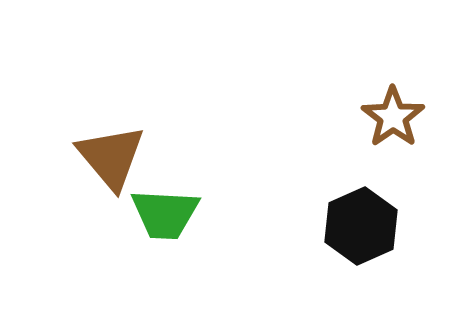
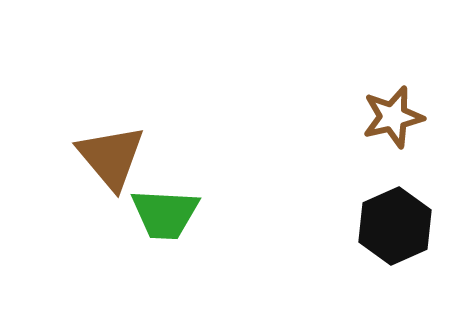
brown star: rotated 22 degrees clockwise
black hexagon: moved 34 px right
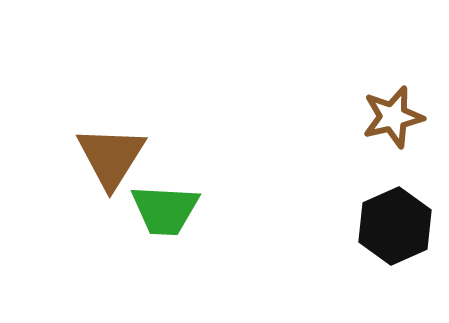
brown triangle: rotated 12 degrees clockwise
green trapezoid: moved 4 px up
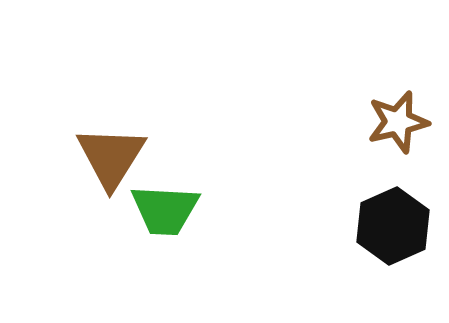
brown star: moved 5 px right, 5 px down
black hexagon: moved 2 px left
